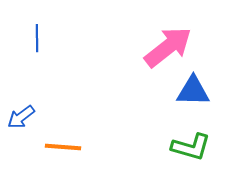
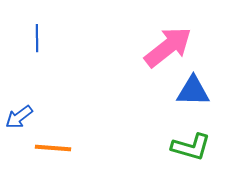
blue arrow: moved 2 px left
orange line: moved 10 px left, 1 px down
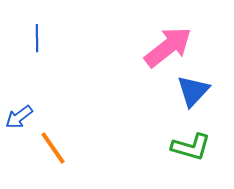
blue triangle: rotated 48 degrees counterclockwise
orange line: rotated 51 degrees clockwise
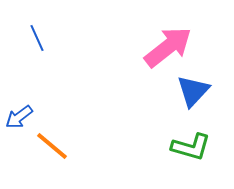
blue line: rotated 24 degrees counterclockwise
orange line: moved 1 px left, 2 px up; rotated 15 degrees counterclockwise
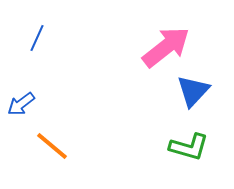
blue line: rotated 48 degrees clockwise
pink arrow: moved 2 px left
blue arrow: moved 2 px right, 13 px up
green L-shape: moved 2 px left
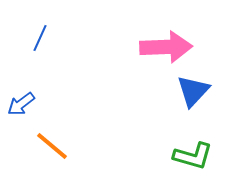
blue line: moved 3 px right
pink arrow: rotated 36 degrees clockwise
green L-shape: moved 4 px right, 9 px down
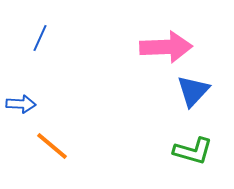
blue arrow: rotated 140 degrees counterclockwise
green L-shape: moved 5 px up
